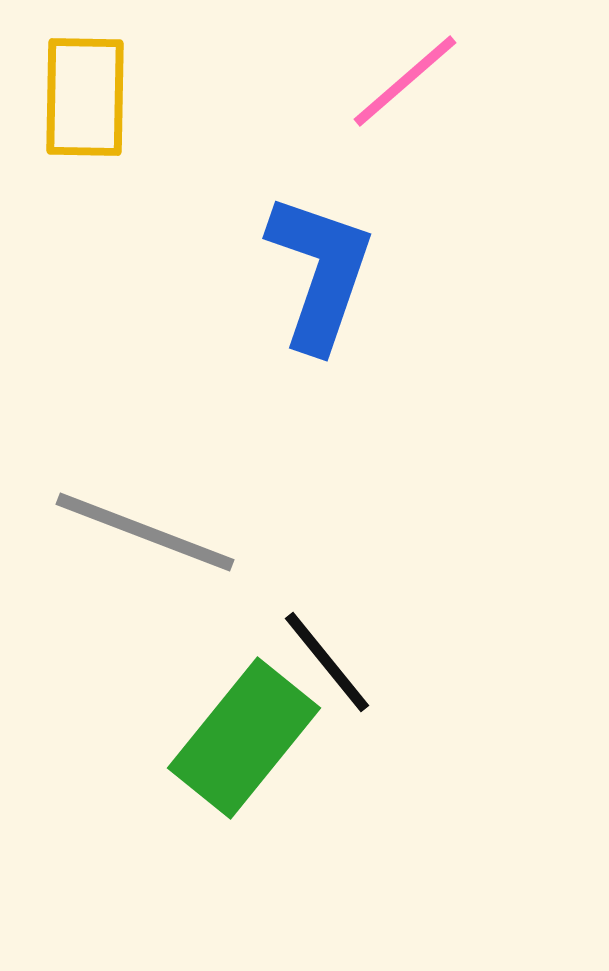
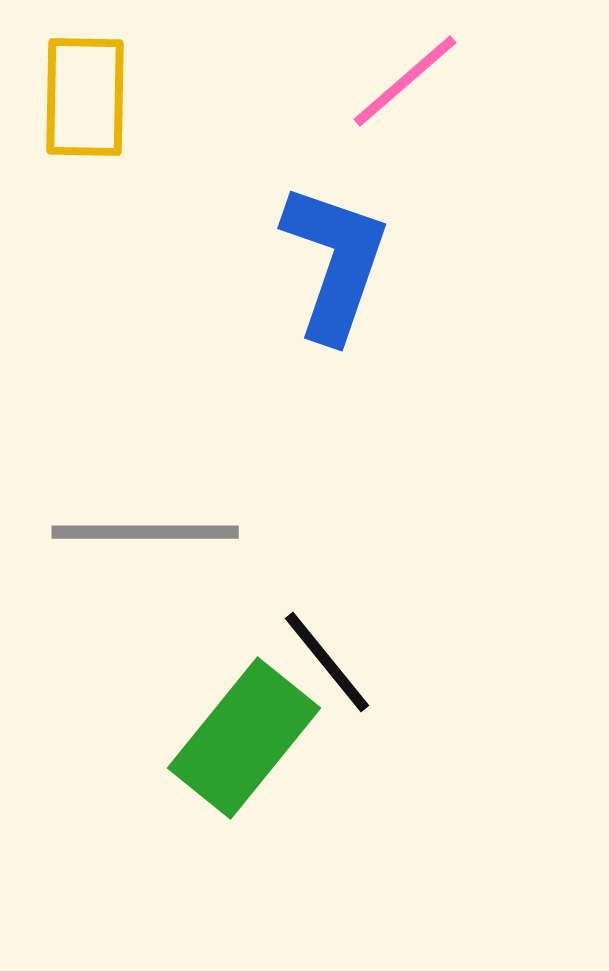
blue L-shape: moved 15 px right, 10 px up
gray line: rotated 21 degrees counterclockwise
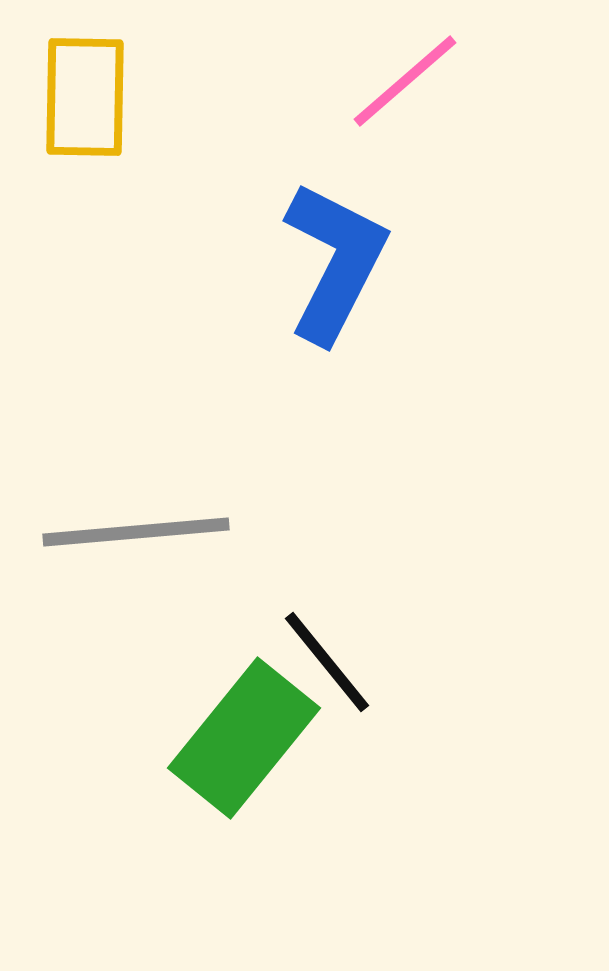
blue L-shape: rotated 8 degrees clockwise
gray line: moved 9 px left; rotated 5 degrees counterclockwise
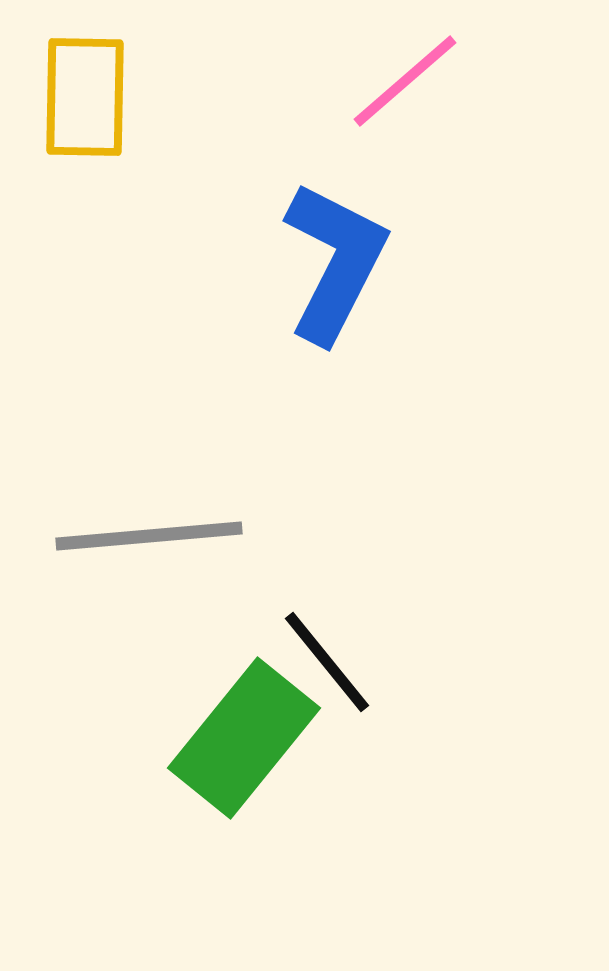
gray line: moved 13 px right, 4 px down
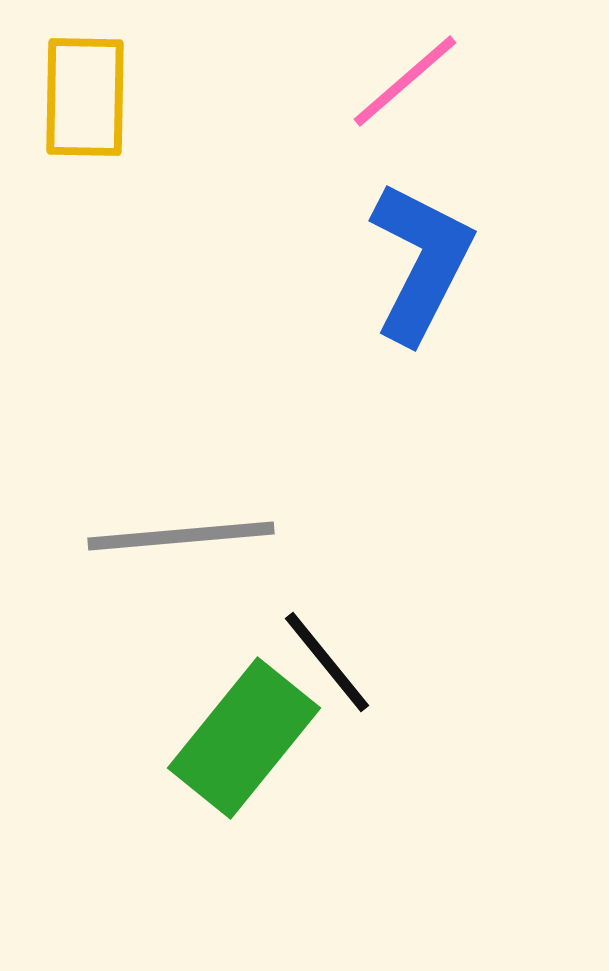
blue L-shape: moved 86 px right
gray line: moved 32 px right
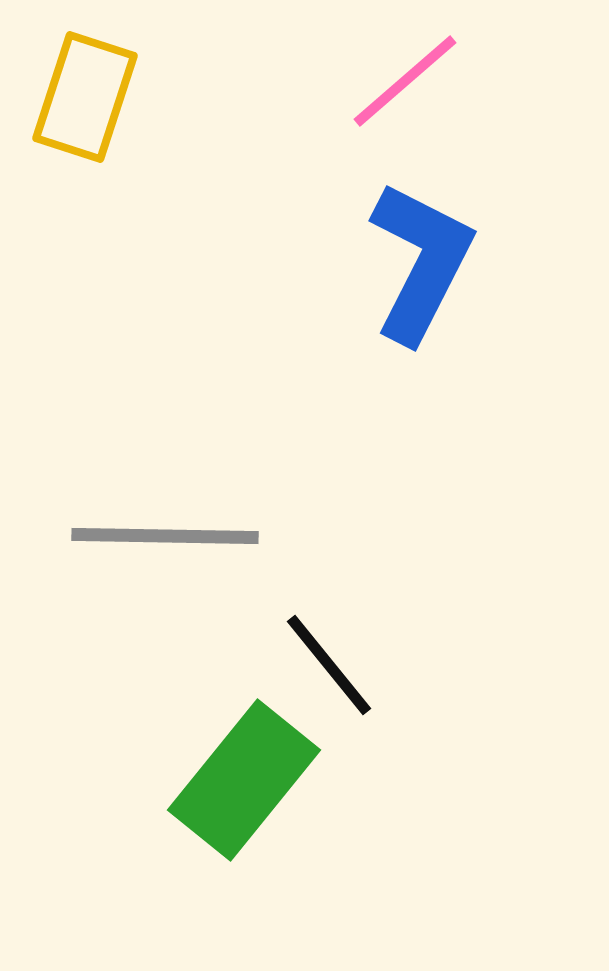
yellow rectangle: rotated 17 degrees clockwise
gray line: moved 16 px left; rotated 6 degrees clockwise
black line: moved 2 px right, 3 px down
green rectangle: moved 42 px down
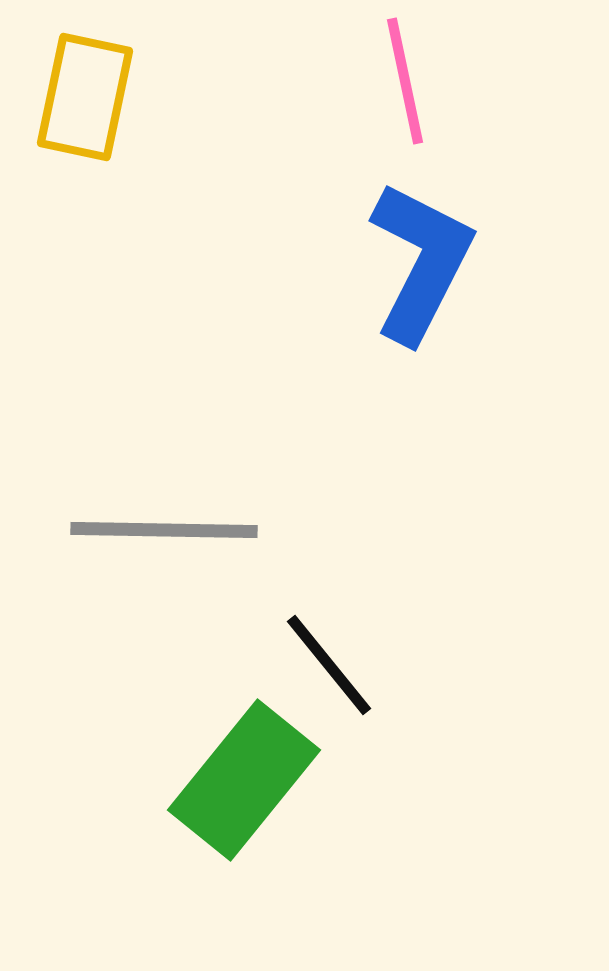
pink line: rotated 61 degrees counterclockwise
yellow rectangle: rotated 6 degrees counterclockwise
gray line: moved 1 px left, 6 px up
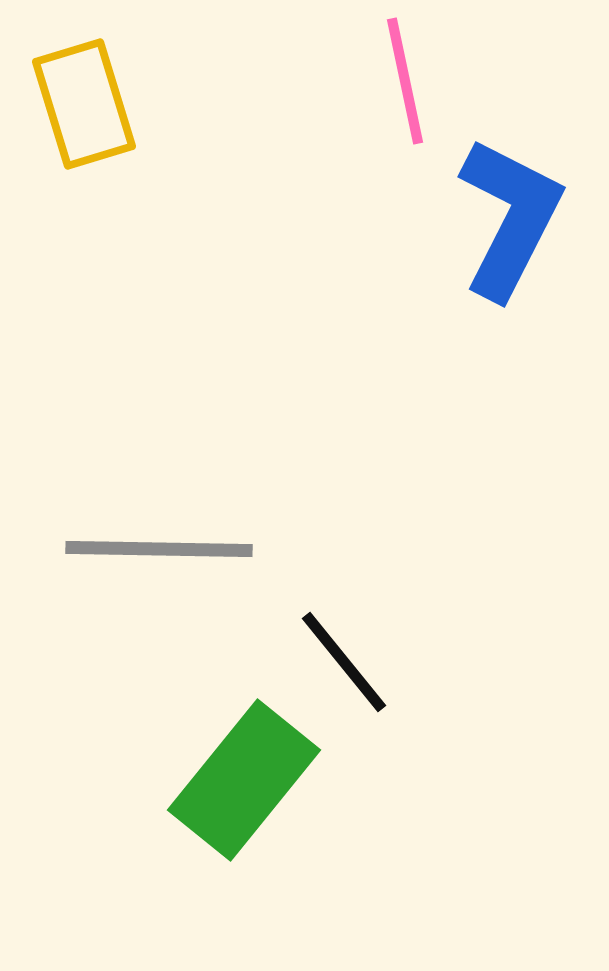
yellow rectangle: moved 1 px left, 7 px down; rotated 29 degrees counterclockwise
blue L-shape: moved 89 px right, 44 px up
gray line: moved 5 px left, 19 px down
black line: moved 15 px right, 3 px up
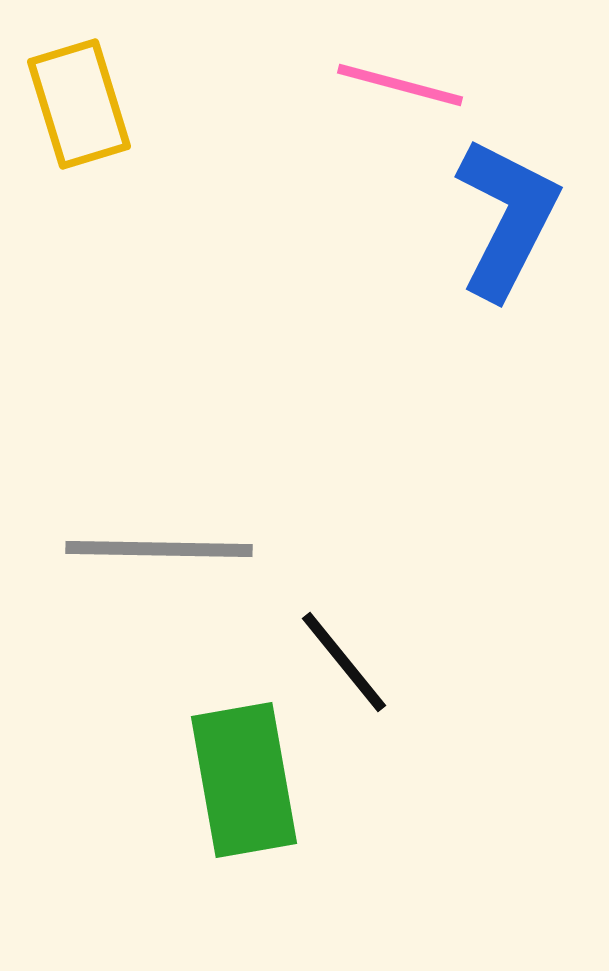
pink line: moved 5 px left, 4 px down; rotated 63 degrees counterclockwise
yellow rectangle: moved 5 px left
blue L-shape: moved 3 px left
green rectangle: rotated 49 degrees counterclockwise
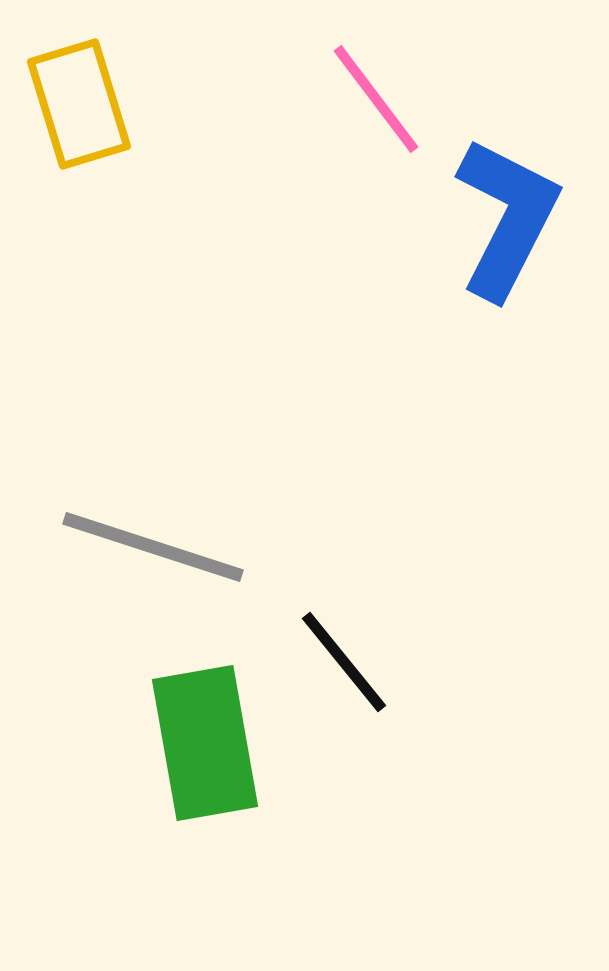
pink line: moved 24 px left, 14 px down; rotated 38 degrees clockwise
gray line: moved 6 px left, 2 px up; rotated 17 degrees clockwise
green rectangle: moved 39 px left, 37 px up
